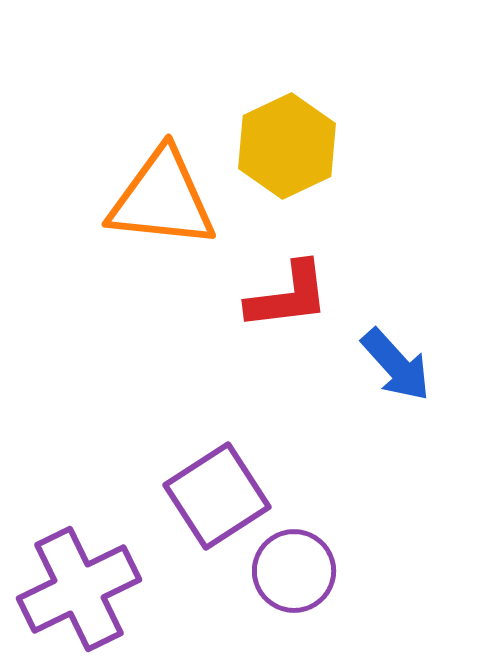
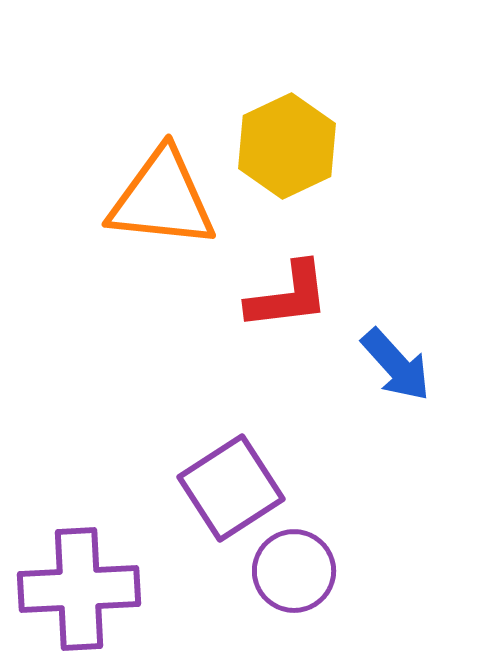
purple square: moved 14 px right, 8 px up
purple cross: rotated 23 degrees clockwise
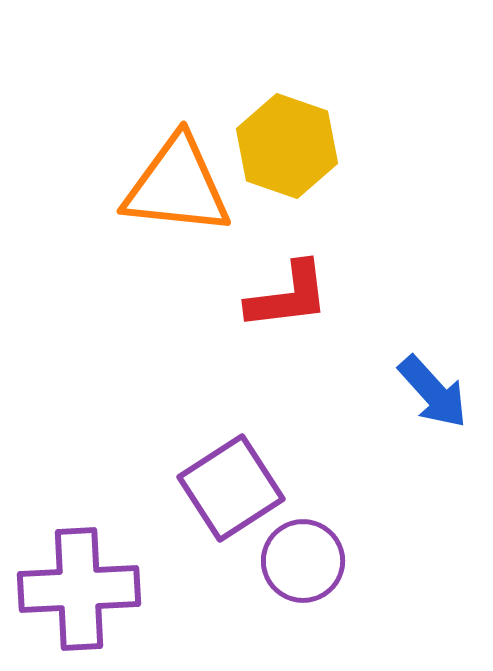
yellow hexagon: rotated 16 degrees counterclockwise
orange triangle: moved 15 px right, 13 px up
blue arrow: moved 37 px right, 27 px down
purple circle: moved 9 px right, 10 px up
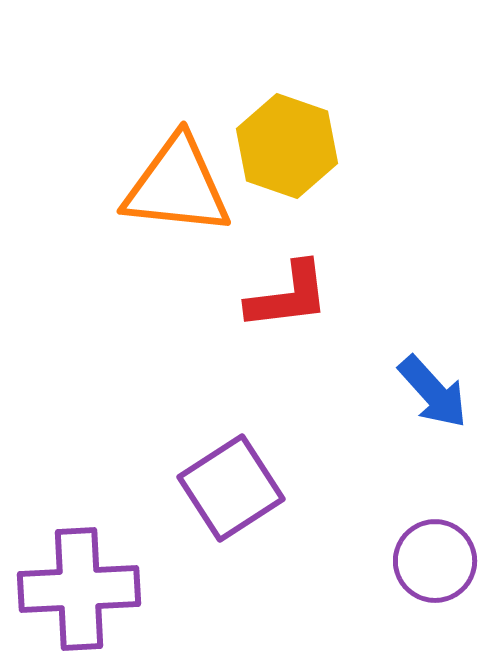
purple circle: moved 132 px right
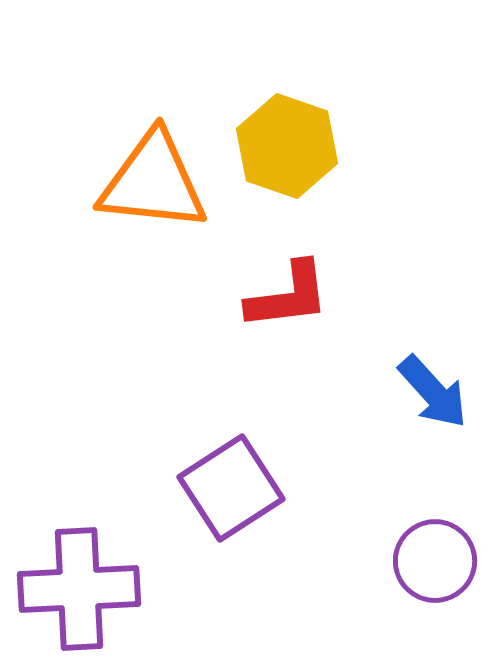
orange triangle: moved 24 px left, 4 px up
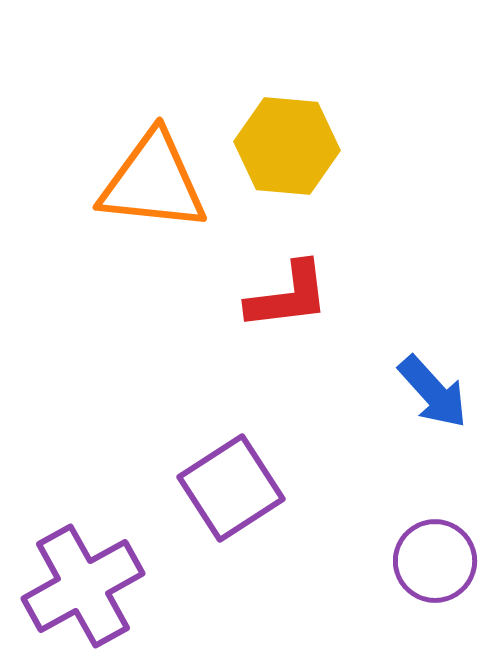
yellow hexagon: rotated 14 degrees counterclockwise
purple cross: moved 4 px right, 3 px up; rotated 26 degrees counterclockwise
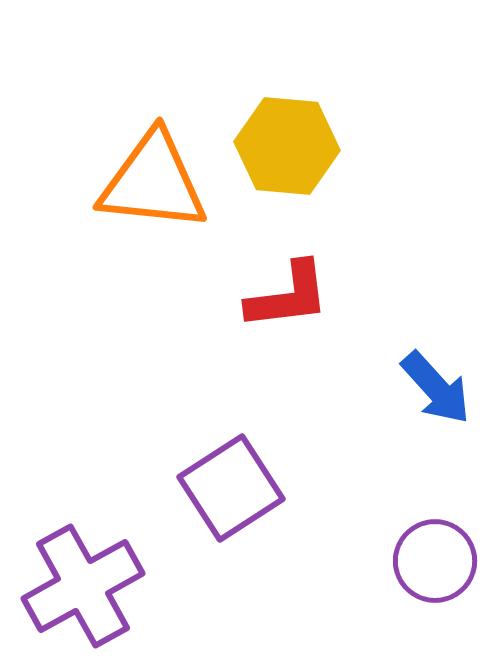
blue arrow: moved 3 px right, 4 px up
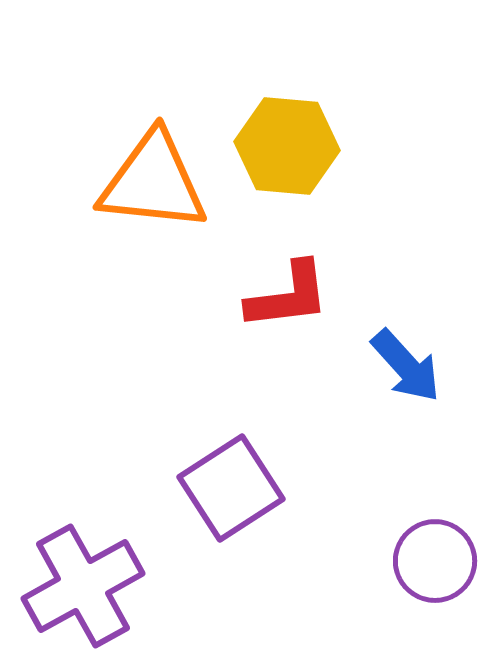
blue arrow: moved 30 px left, 22 px up
